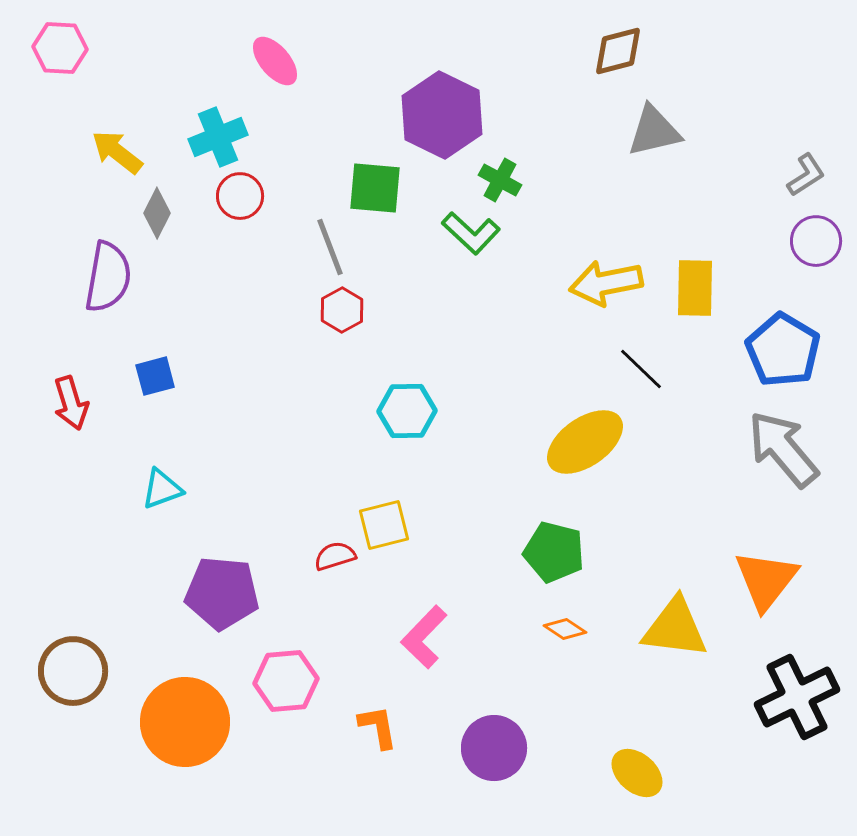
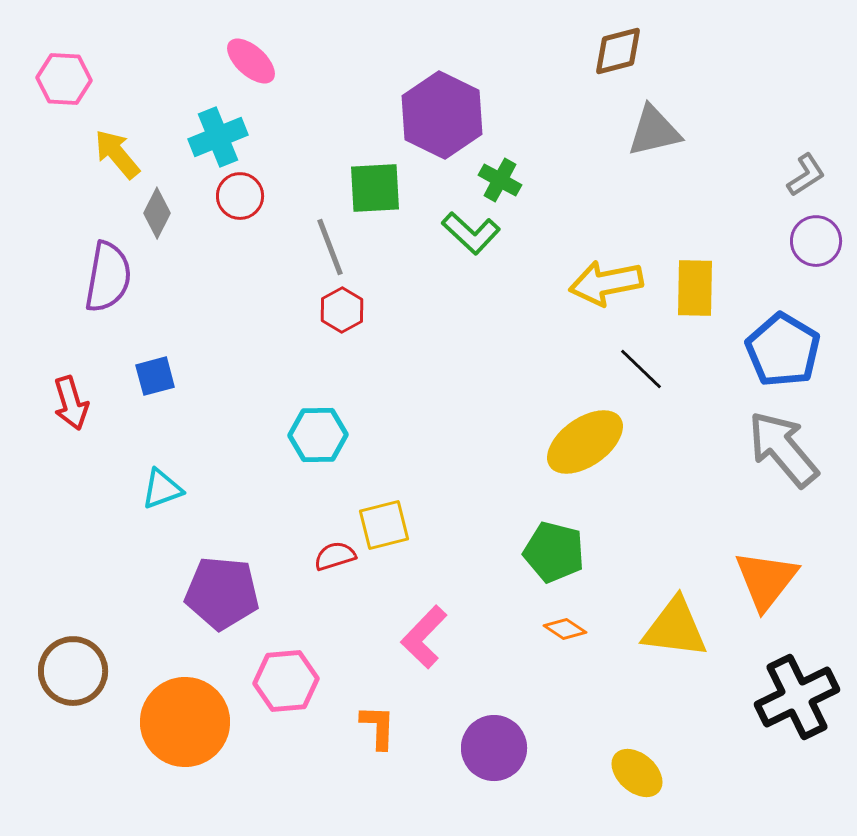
pink hexagon at (60, 48): moved 4 px right, 31 px down
pink ellipse at (275, 61): moved 24 px left; rotated 8 degrees counterclockwise
yellow arrow at (117, 152): moved 2 px down; rotated 12 degrees clockwise
green square at (375, 188): rotated 8 degrees counterclockwise
cyan hexagon at (407, 411): moved 89 px left, 24 px down
orange L-shape at (378, 727): rotated 12 degrees clockwise
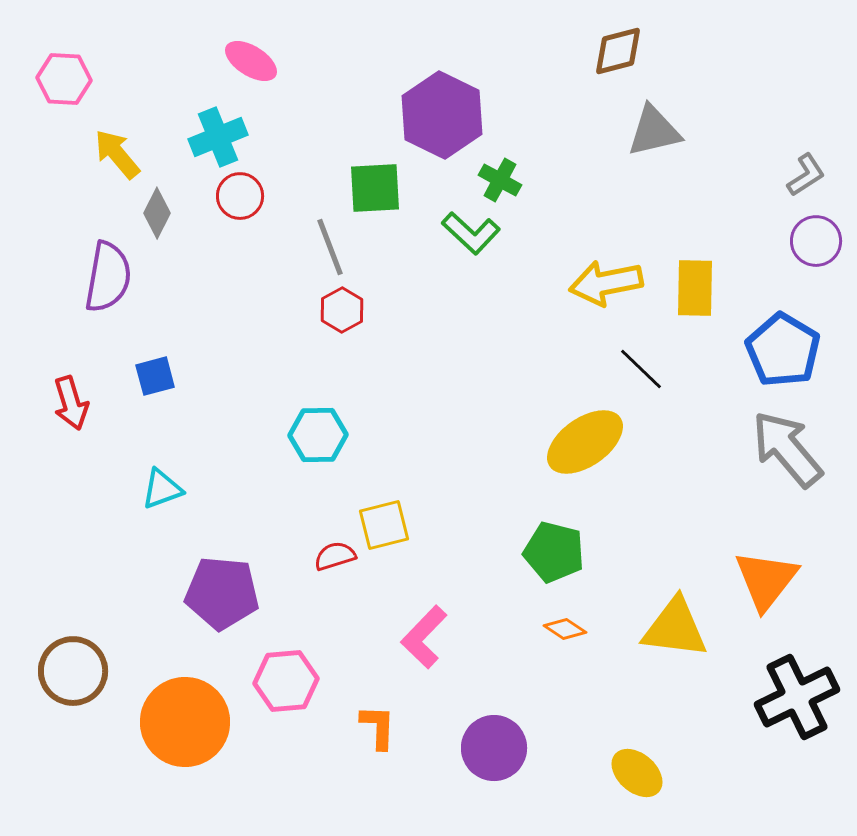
pink ellipse at (251, 61): rotated 10 degrees counterclockwise
gray arrow at (783, 449): moved 4 px right
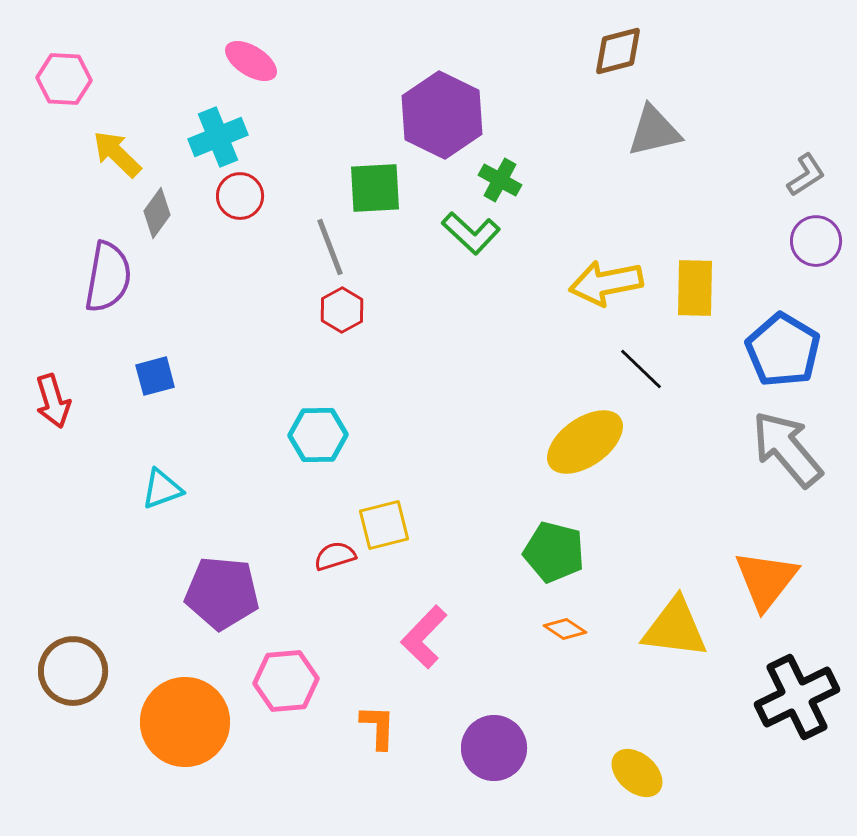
yellow arrow at (117, 154): rotated 6 degrees counterclockwise
gray diamond at (157, 213): rotated 9 degrees clockwise
red arrow at (71, 403): moved 18 px left, 2 px up
